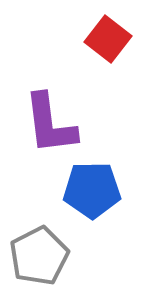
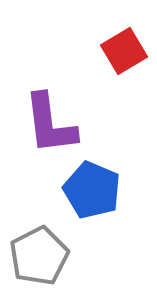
red square: moved 16 px right, 12 px down; rotated 21 degrees clockwise
blue pentagon: rotated 24 degrees clockwise
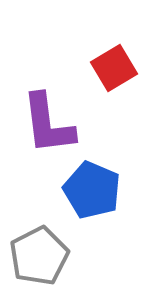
red square: moved 10 px left, 17 px down
purple L-shape: moved 2 px left
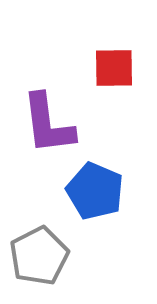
red square: rotated 30 degrees clockwise
blue pentagon: moved 3 px right, 1 px down
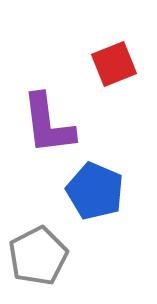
red square: moved 4 px up; rotated 21 degrees counterclockwise
gray pentagon: moved 1 px left
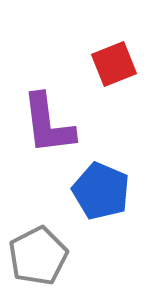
blue pentagon: moved 6 px right
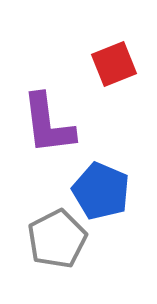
gray pentagon: moved 19 px right, 17 px up
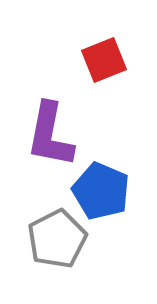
red square: moved 10 px left, 4 px up
purple L-shape: moved 2 px right, 11 px down; rotated 18 degrees clockwise
